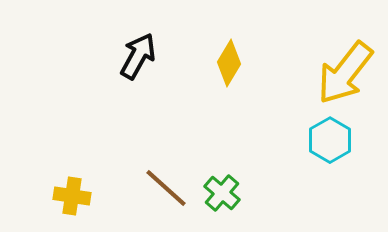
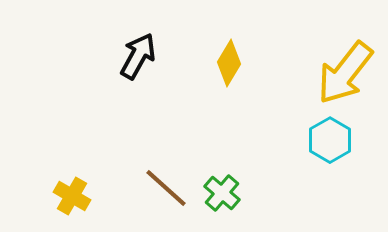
yellow cross: rotated 21 degrees clockwise
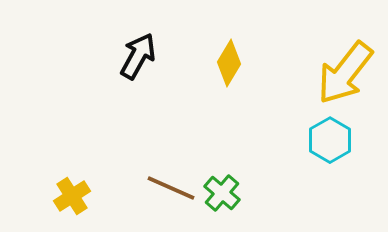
brown line: moved 5 px right; rotated 18 degrees counterclockwise
yellow cross: rotated 27 degrees clockwise
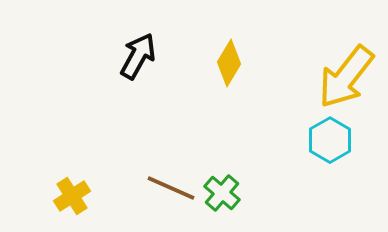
yellow arrow: moved 1 px right, 4 px down
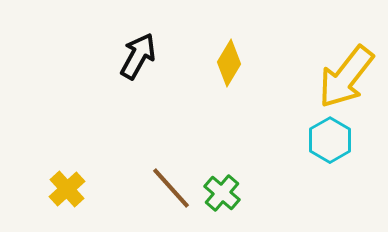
brown line: rotated 24 degrees clockwise
yellow cross: moved 5 px left, 7 px up; rotated 9 degrees counterclockwise
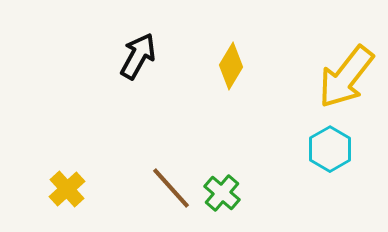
yellow diamond: moved 2 px right, 3 px down
cyan hexagon: moved 9 px down
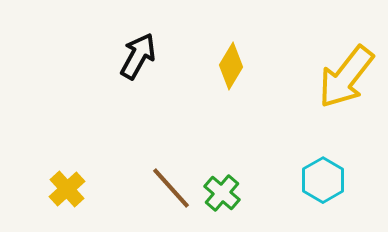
cyan hexagon: moved 7 px left, 31 px down
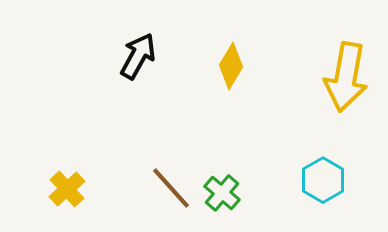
yellow arrow: rotated 28 degrees counterclockwise
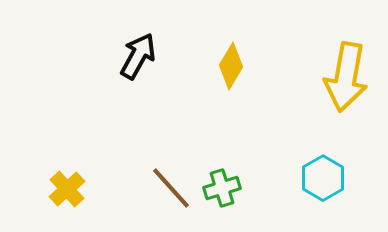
cyan hexagon: moved 2 px up
green cross: moved 5 px up; rotated 33 degrees clockwise
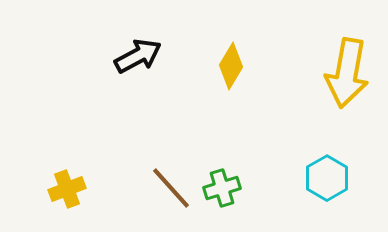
black arrow: rotated 33 degrees clockwise
yellow arrow: moved 1 px right, 4 px up
cyan hexagon: moved 4 px right
yellow cross: rotated 21 degrees clockwise
